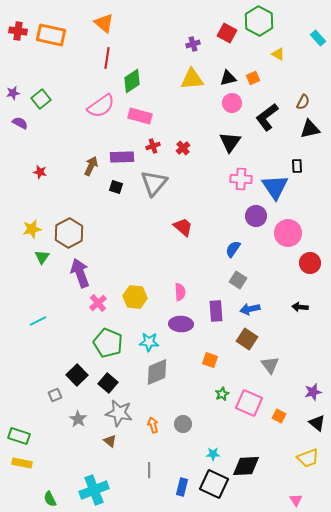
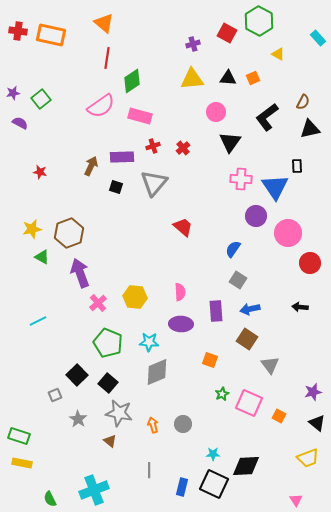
black triangle at (228, 78): rotated 18 degrees clockwise
pink circle at (232, 103): moved 16 px left, 9 px down
brown hexagon at (69, 233): rotated 8 degrees clockwise
green triangle at (42, 257): rotated 35 degrees counterclockwise
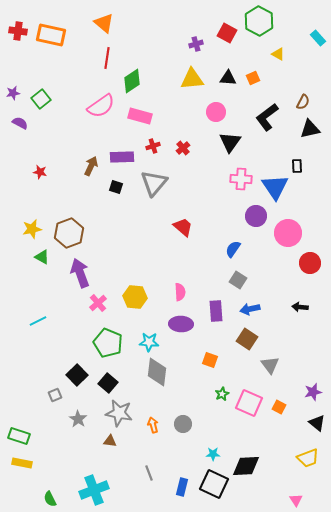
purple cross at (193, 44): moved 3 px right
gray diamond at (157, 372): rotated 60 degrees counterclockwise
orange square at (279, 416): moved 9 px up
brown triangle at (110, 441): rotated 32 degrees counterclockwise
gray line at (149, 470): moved 3 px down; rotated 21 degrees counterclockwise
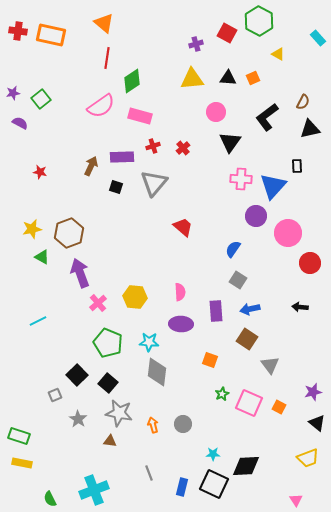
blue triangle at (275, 187): moved 2 px left, 1 px up; rotated 16 degrees clockwise
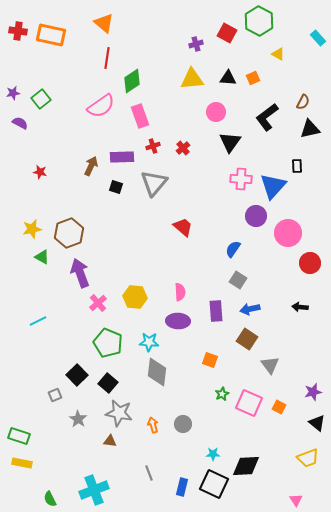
pink rectangle at (140, 116): rotated 55 degrees clockwise
purple ellipse at (181, 324): moved 3 px left, 3 px up
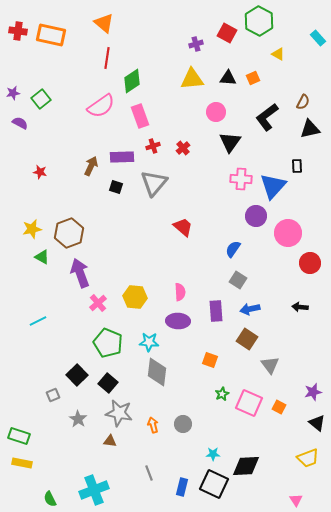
gray square at (55, 395): moved 2 px left
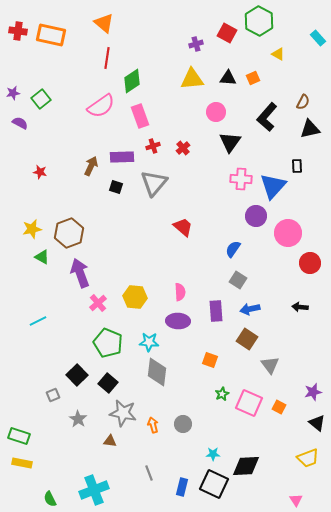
black L-shape at (267, 117): rotated 12 degrees counterclockwise
gray star at (119, 413): moved 4 px right
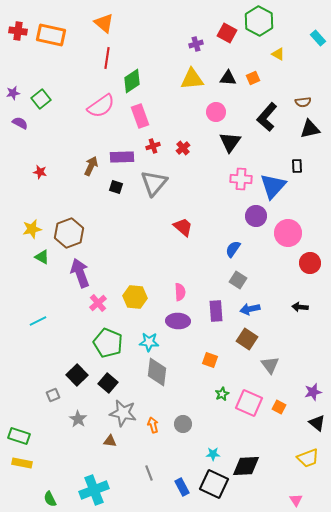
brown semicircle at (303, 102): rotated 56 degrees clockwise
blue rectangle at (182, 487): rotated 42 degrees counterclockwise
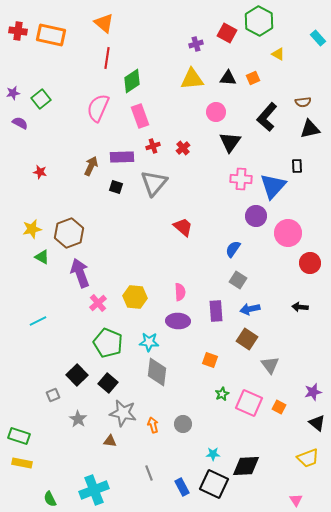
pink semicircle at (101, 106): moved 3 px left, 2 px down; rotated 148 degrees clockwise
